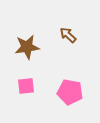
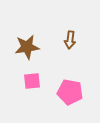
brown arrow: moved 2 px right, 5 px down; rotated 126 degrees counterclockwise
pink square: moved 6 px right, 5 px up
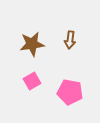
brown star: moved 5 px right, 3 px up
pink square: rotated 24 degrees counterclockwise
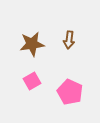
brown arrow: moved 1 px left
pink pentagon: rotated 15 degrees clockwise
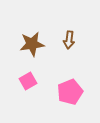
pink square: moved 4 px left
pink pentagon: rotated 25 degrees clockwise
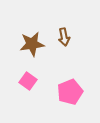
brown arrow: moved 5 px left, 3 px up; rotated 18 degrees counterclockwise
pink square: rotated 24 degrees counterclockwise
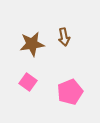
pink square: moved 1 px down
